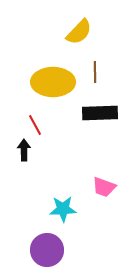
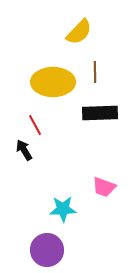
black arrow: rotated 30 degrees counterclockwise
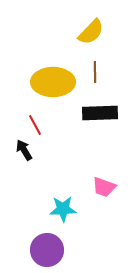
yellow semicircle: moved 12 px right
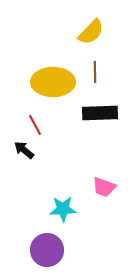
black arrow: rotated 20 degrees counterclockwise
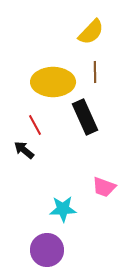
black rectangle: moved 15 px left, 4 px down; rotated 68 degrees clockwise
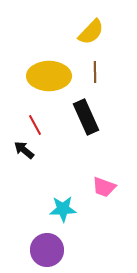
yellow ellipse: moved 4 px left, 6 px up
black rectangle: moved 1 px right
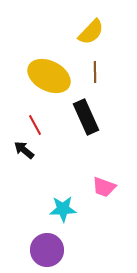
yellow ellipse: rotated 27 degrees clockwise
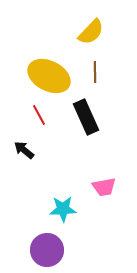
red line: moved 4 px right, 10 px up
pink trapezoid: rotated 30 degrees counterclockwise
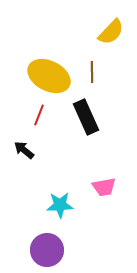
yellow semicircle: moved 20 px right
brown line: moved 3 px left
red line: rotated 50 degrees clockwise
cyan star: moved 3 px left, 4 px up
